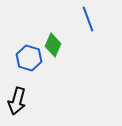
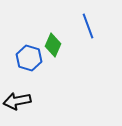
blue line: moved 7 px down
black arrow: rotated 64 degrees clockwise
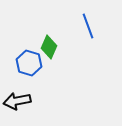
green diamond: moved 4 px left, 2 px down
blue hexagon: moved 5 px down
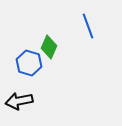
black arrow: moved 2 px right
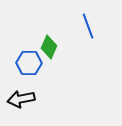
blue hexagon: rotated 15 degrees counterclockwise
black arrow: moved 2 px right, 2 px up
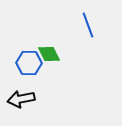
blue line: moved 1 px up
green diamond: moved 7 px down; rotated 50 degrees counterclockwise
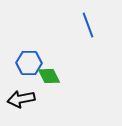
green diamond: moved 22 px down
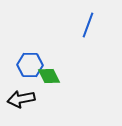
blue line: rotated 40 degrees clockwise
blue hexagon: moved 1 px right, 2 px down
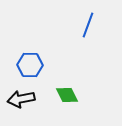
green diamond: moved 18 px right, 19 px down
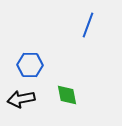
green diamond: rotated 15 degrees clockwise
